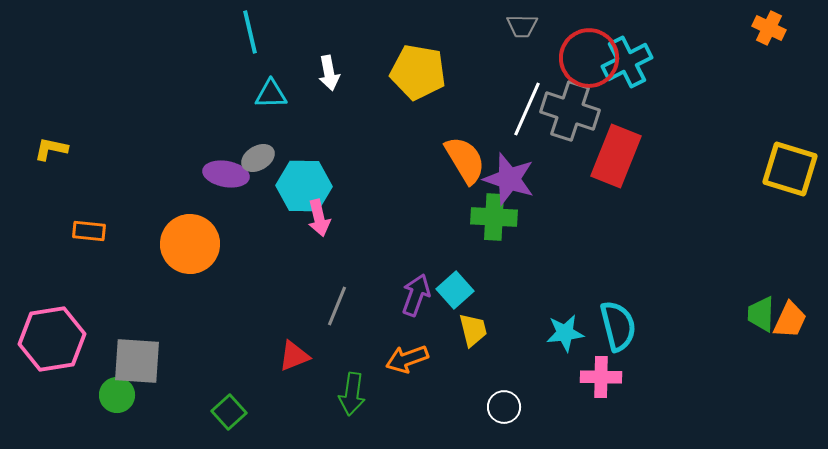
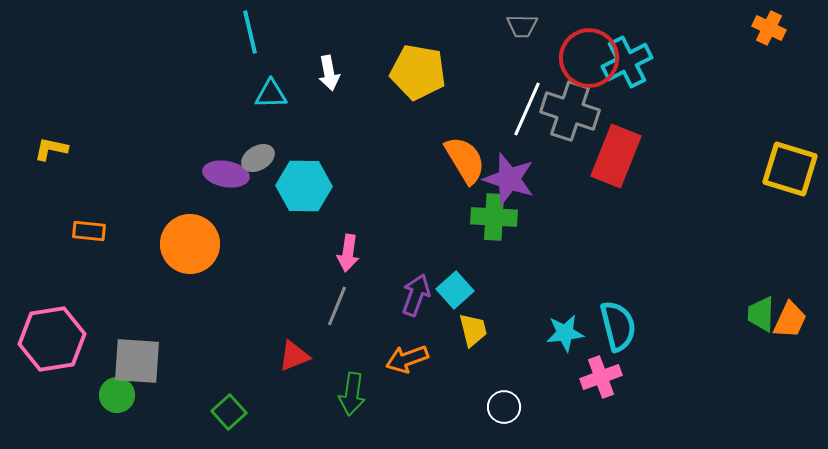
pink arrow: moved 29 px right, 35 px down; rotated 21 degrees clockwise
pink cross: rotated 21 degrees counterclockwise
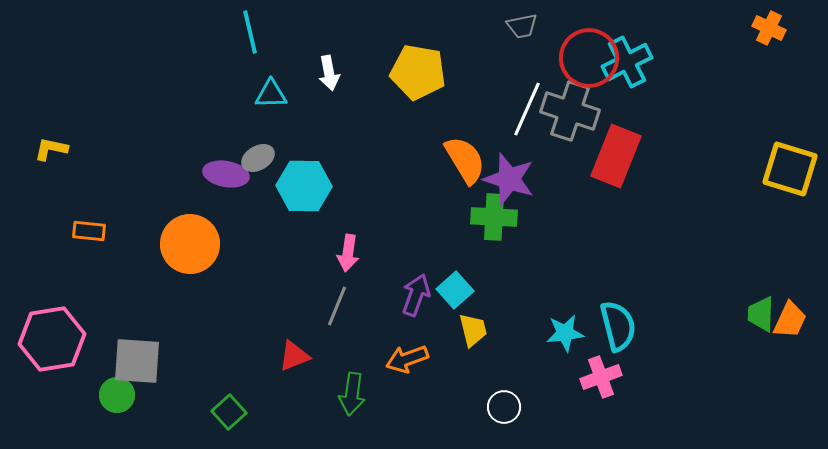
gray trapezoid: rotated 12 degrees counterclockwise
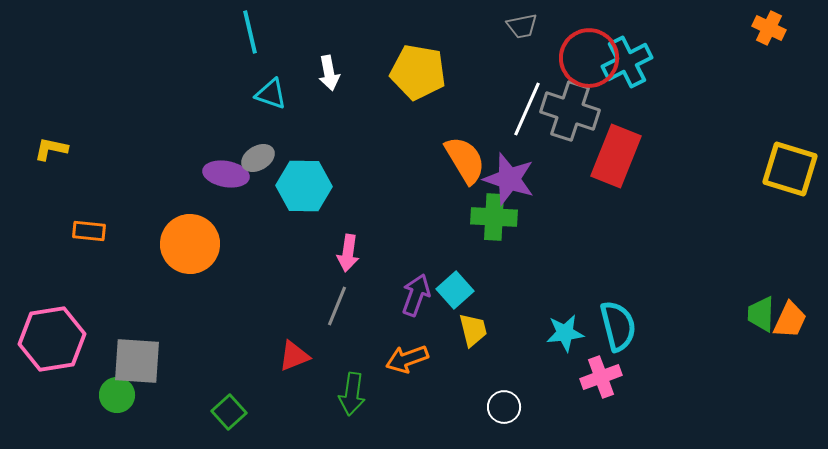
cyan triangle: rotated 20 degrees clockwise
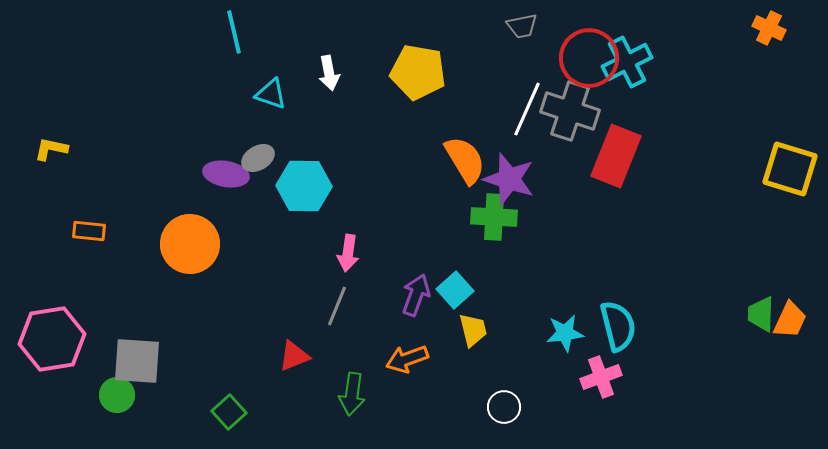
cyan line: moved 16 px left
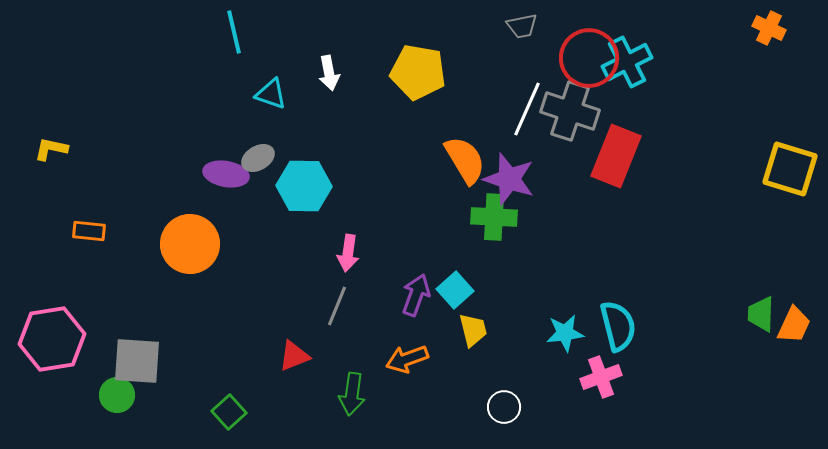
orange trapezoid: moved 4 px right, 5 px down
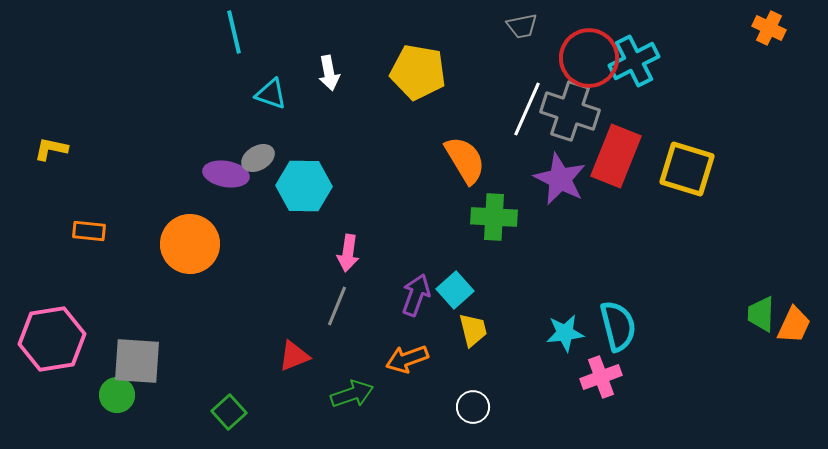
cyan cross: moved 7 px right, 1 px up
yellow square: moved 103 px left
purple star: moved 51 px right; rotated 8 degrees clockwise
green arrow: rotated 117 degrees counterclockwise
white circle: moved 31 px left
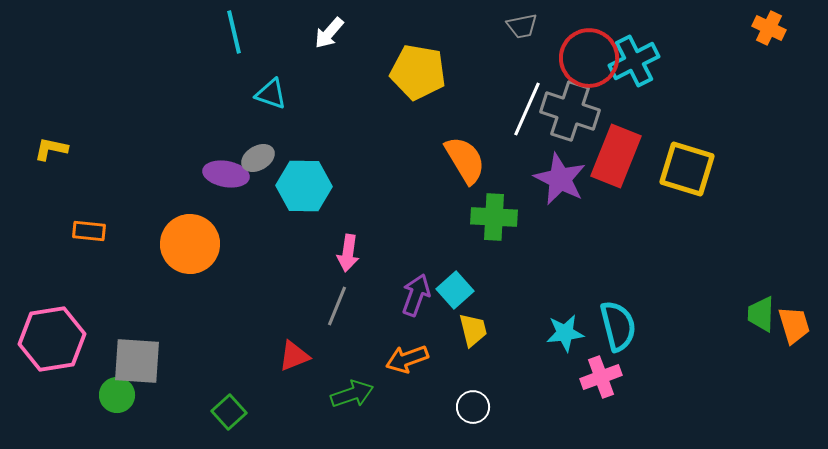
white arrow: moved 40 px up; rotated 52 degrees clockwise
orange trapezoid: rotated 42 degrees counterclockwise
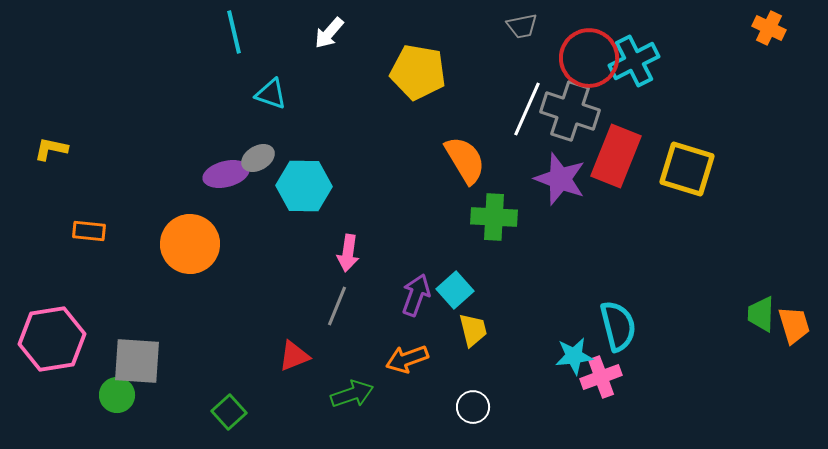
purple ellipse: rotated 24 degrees counterclockwise
purple star: rotated 6 degrees counterclockwise
cyan star: moved 9 px right, 23 px down
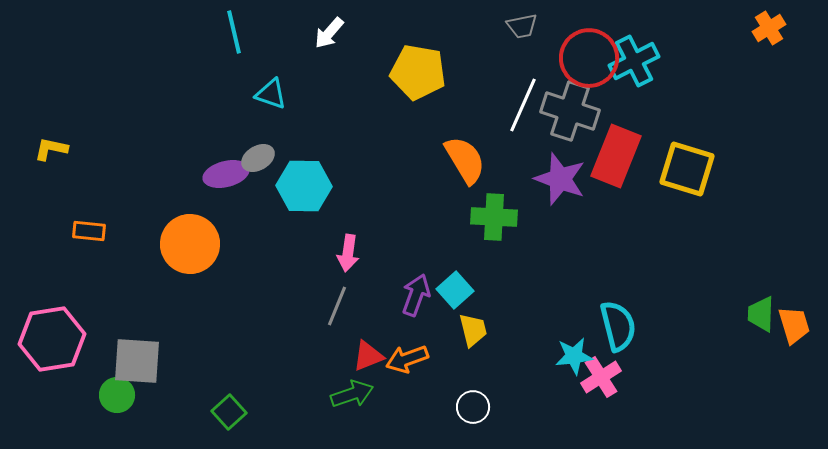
orange cross: rotated 32 degrees clockwise
white line: moved 4 px left, 4 px up
red triangle: moved 74 px right
pink cross: rotated 12 degrees counterclockwise
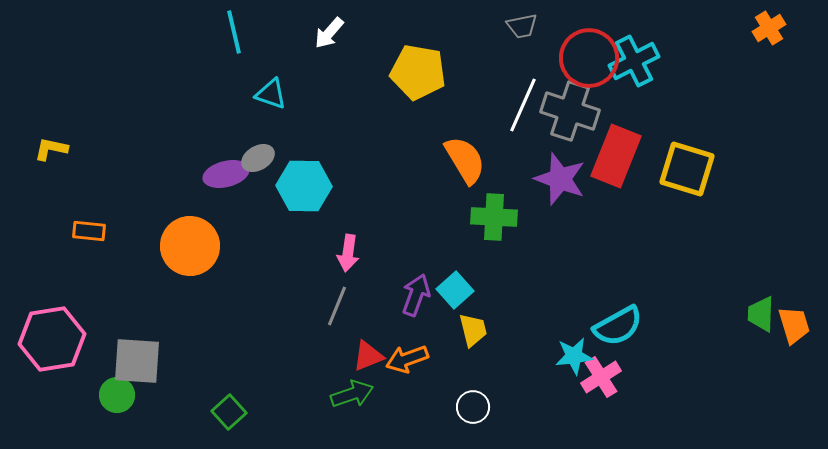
orange circle: moved 2 px down
cyan semicircle: rotated 75 degrees clockwise
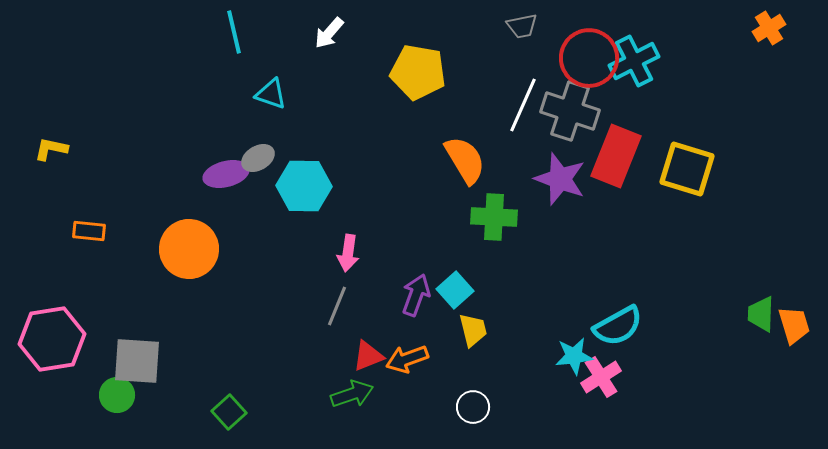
orange circle: moved 1 px left, 3 px down
